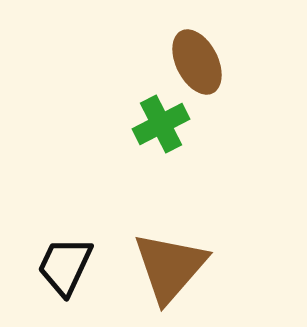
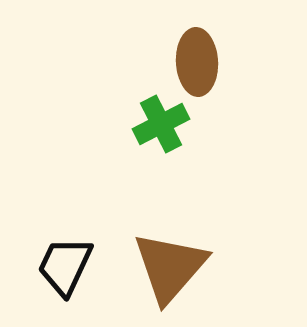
brown ellipse: rotated 24 degrees clockwise
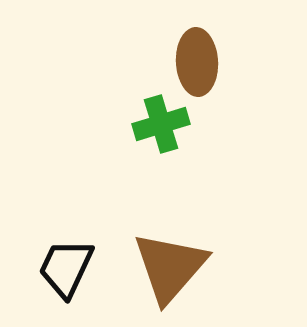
green cross: rotated 10 degrees clockwise
black trapezoid: moved 1 px right, 2 px down
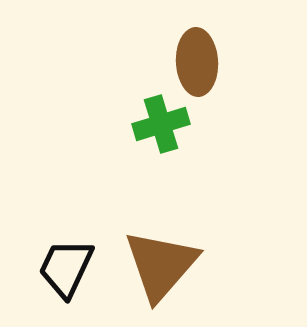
brown triangle: moved 9 px left, 2 px up
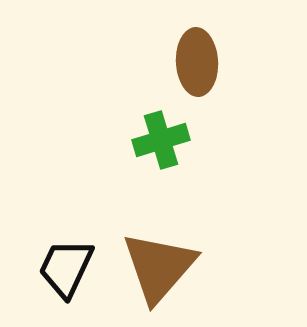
green cross: moved 16 px down
brown triangle: moved 2 px left, 2 px down
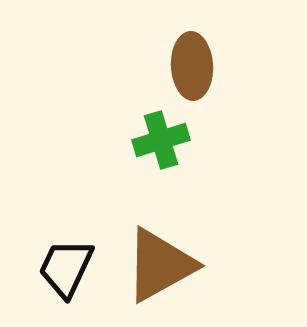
brown ellipse: moved 5 px left, 4 px down
brown triangle: moved 1 px right, 2 px up; rotated 20 degrees clockwise
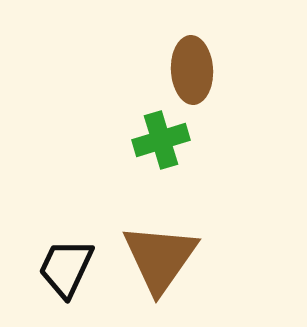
brown ellipse: moved 4 px down
brown triangle: moved 7 px up; rotated 26 degrees counterclockwise
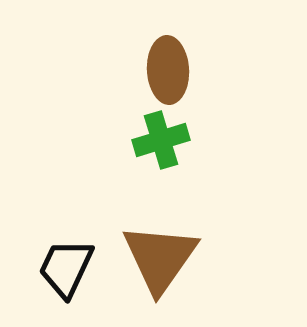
brown ellipse: moved 24 px left
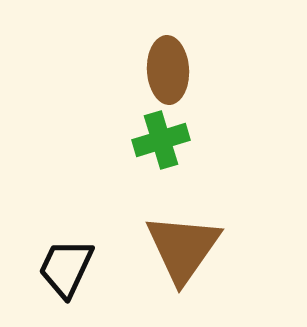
brown triangle: moved 23 px right, 10 px up
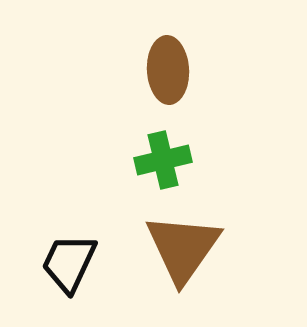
green cross: moved 2 px right, 20 px down; rotated 4 degrees clockwise
black trapezoid: moved 3 px right, 5 px up
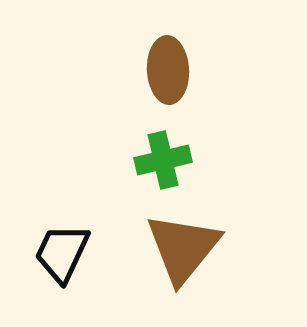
brown triangle: rotated 4 degrees clockwise
black trapezoid: moved 7 px left, 10 px up
